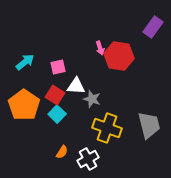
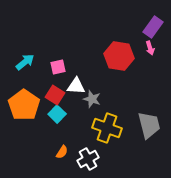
pink arrow: moved 50 px right
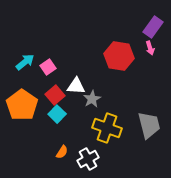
pink square: moved 10 px left; rotated 21 degrees counterclockwise
red square: rotated 18 degrees clockwise
gray star: rotated 24 degrees clockwise
orange pentagon: moved 2 px left
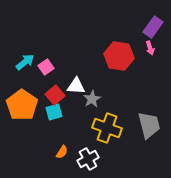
pink square: moved 2 px left
cyan square: moved 3 px left, 2 px up; rotated 30 degrees clockwise
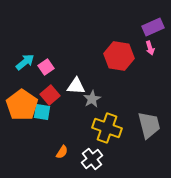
purple rectangle: rotated 30 degrees clockwise
red square: moved 5 px left
cyan square: moved 12 px left; rotated 24 degrees clockwise
white cross: moved 4 px right; rotated 10 degrees counterclockwise
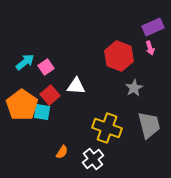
red hexagon: rotated 12 degrees clockwise
gray star: moved 42 px right, 11 px up
white cross: moved 1 px right
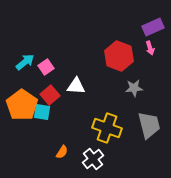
gray star: rotated 24 degrees clockwise
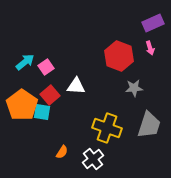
purple rectangle: moved 4 px up
gray trapezoid: rotated 32 degrees clockwise
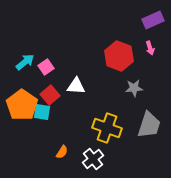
purple rectangle: moved 3 px up
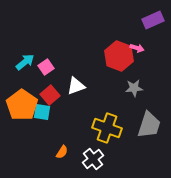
pink arrow: moved 13 px left; rotated 56 degrees counterclockwise
white triangle: rotated 24 degrees counterclockwise
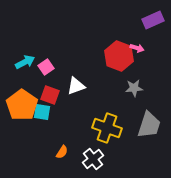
cyan arrow: rotated 12 degrees clockwise
red square: rotated 30 degrees counterclockwise
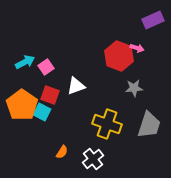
cyan square: rotated 18 degrees clockwise
yellow cross: moved 4 px up
